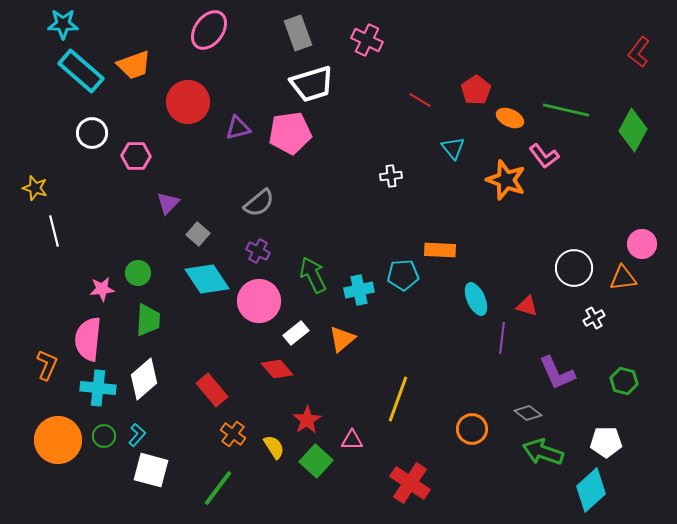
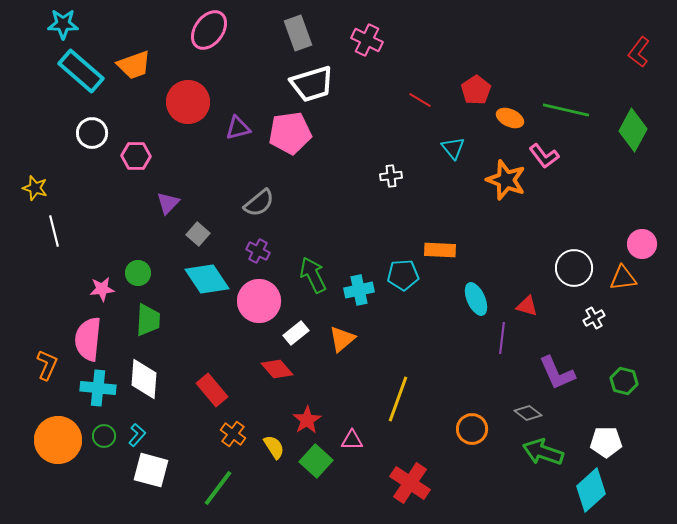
white diamond at (144, 379): rotated 45 degrees counterclockwise
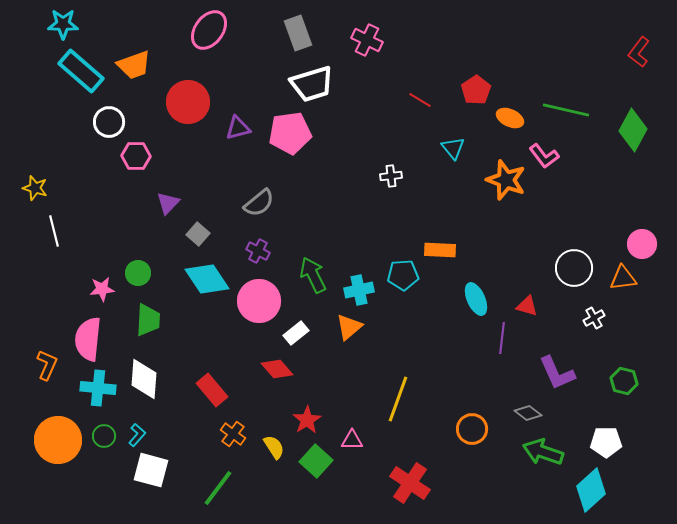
white circle at (92, 133): moved 17 px right, 11 px up
orange triangle at (342, 339): moved 7 px right, 12 px up
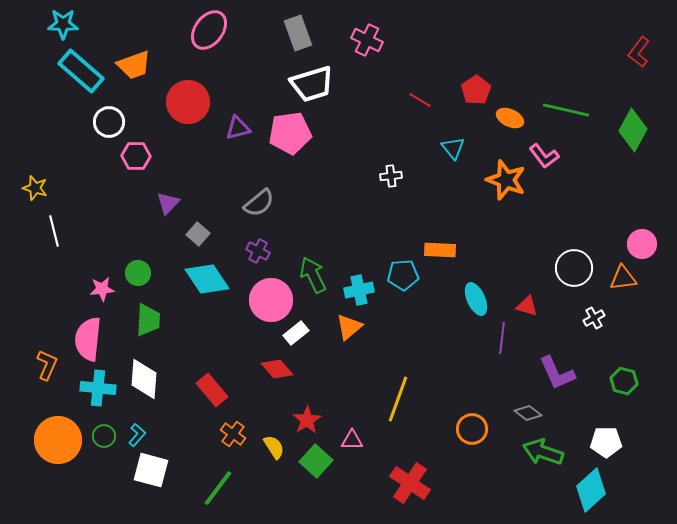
pink circle at (259, 301): moved 12 px right, 1 px up
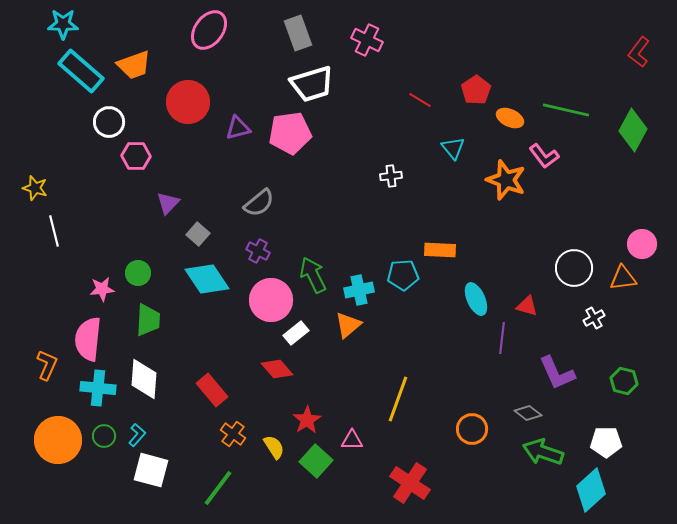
orange triangle at (349, 327): moved 1 px left, 2 px up
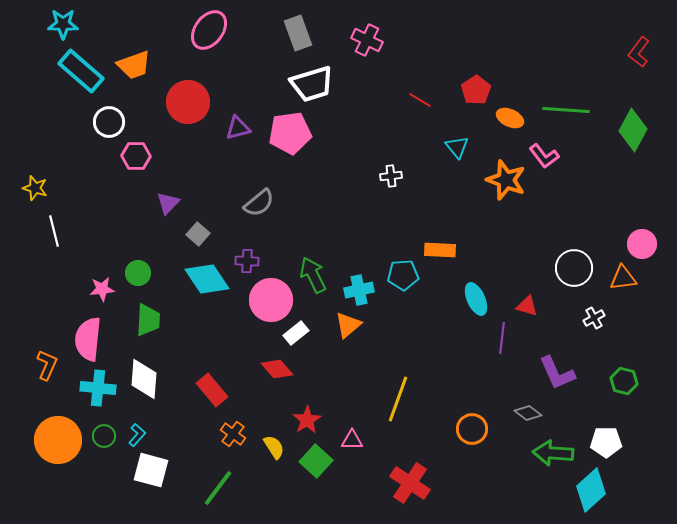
green line at (566, 110): rotated 9 degrees counterclockwise
cyan triangle at (453, 148): moved 4 px right, 1 px up
purple cross at (258, 251): moved 11 px left, 10 px down; rotated 25 degrees counterclockwise
green arrow at (543, 452): moved 10 px right, 1 px down; rotated 15 degrees counterclockwise
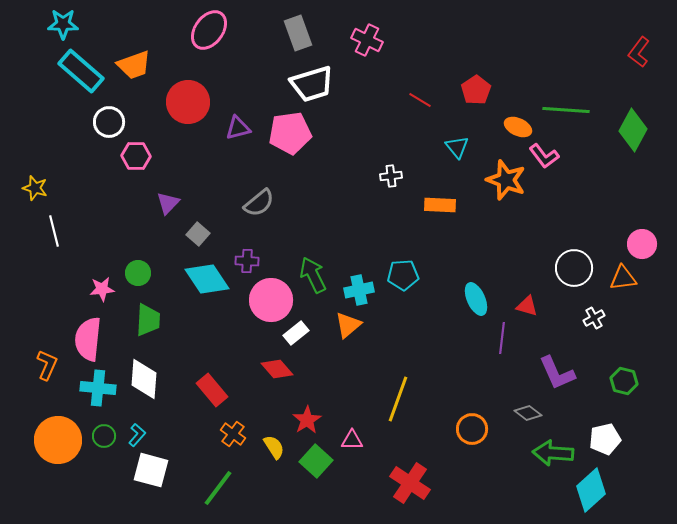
orange ellipse at (510, 118): moved 8 px right, 9 px down
orange rectangle at (440, 250): moved 45 px up
white pentagon at (606, 442): moved 1 px left, 3 px up; rotated 12 degrees counterclockwise
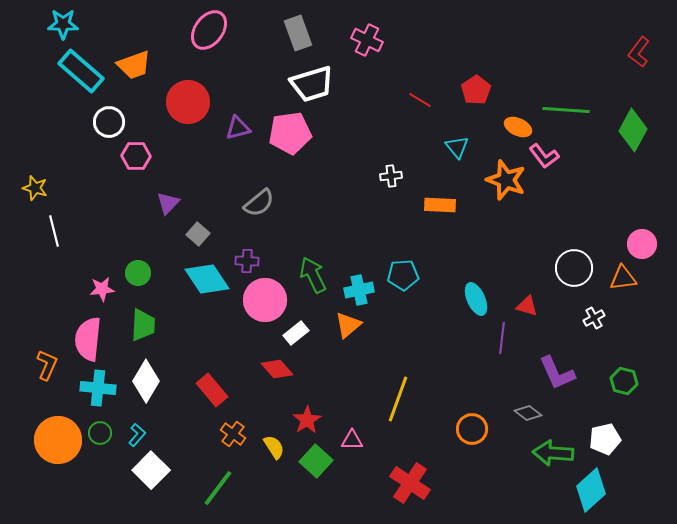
pink circle at (271, 300): moved 6 px left
green trapezoid at (148, 320): moved 5 px left, 5 px down
white diamond at (144, 379): moved 2 px right, 2 px down; rotated 27 degrees clockwise
green circle at (104, 436): moved 4 px left, 3 px up
white square at (151, 470): rotated 30 degrees clockwise
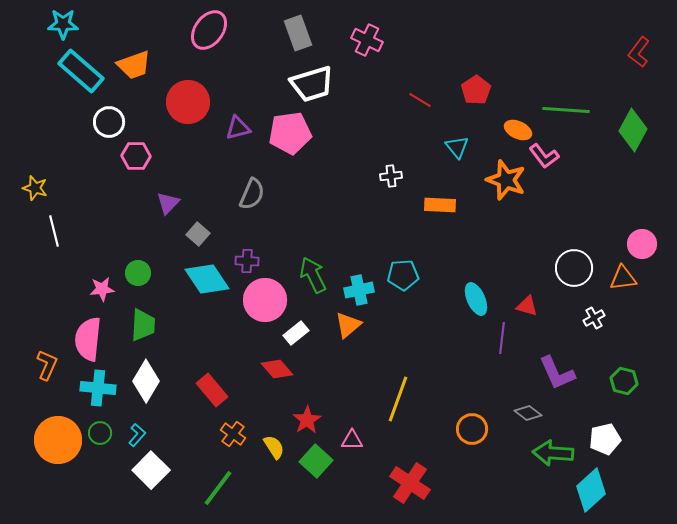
orange ellipse at (518, 127): moved 3 px down
gray semicircle at (259, 203): moved 7 px left, 9 px up; rotated 28 degrees counterclockwise
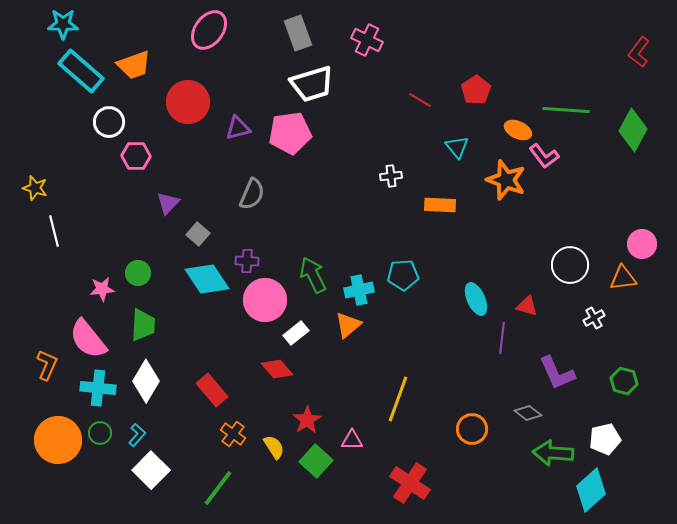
white circle at (574, 268): moved 4 px left, 3 px up
pink semicircle at (88, 339): rotated 45 degrees counterclockwise
